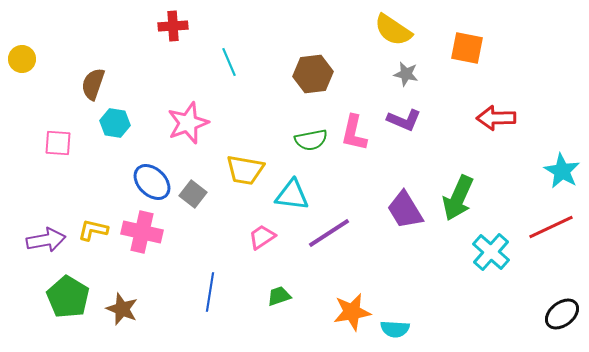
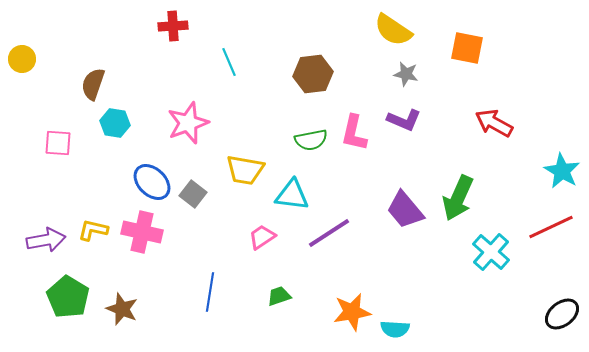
red arrow: moved 2 px left, 5 px down; rotated 30 degrees clockwise
purple trapezoid: rotated 9 degrees counterclockwise
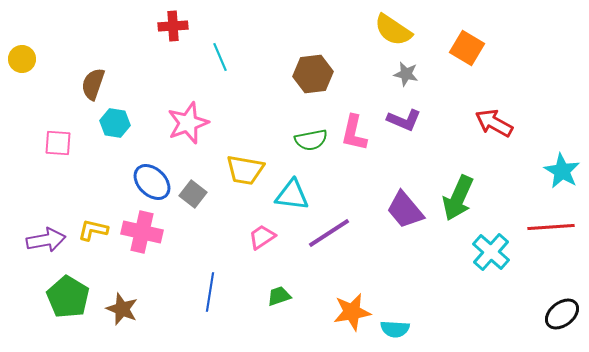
orange square: rotated 20 degrees clockwise
cyan line: moved 9 px left, 5 px up
red line: rotated 21 degrees clockwise
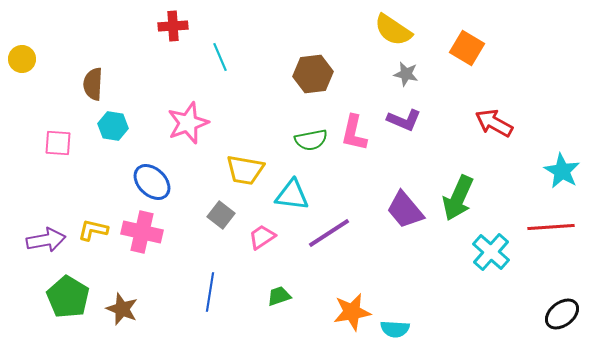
brown semicircle: rotated 16 degrees counterclockwise
cyan hexagon: moved 2 px left, 3 px down
gray square: moved 28 px right, 21 px down
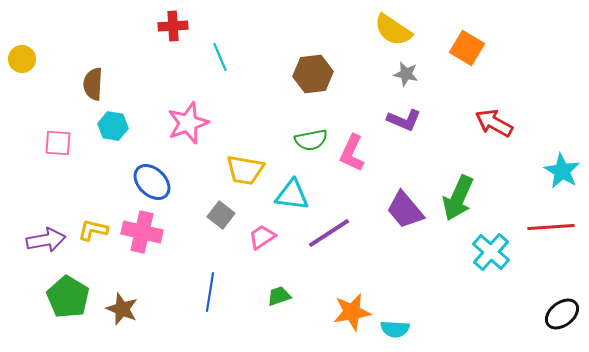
pink L-shape: moved 2 px left, 20 px down; rotated 12 degrees clockwise
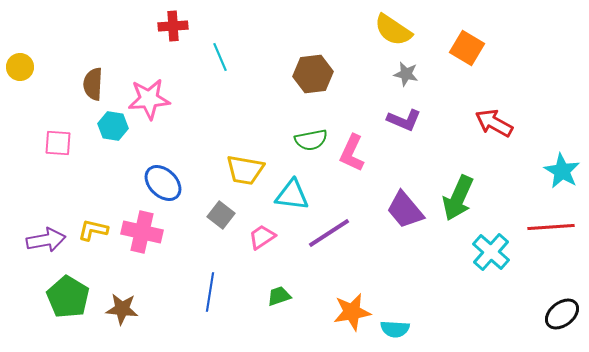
yellow circle: moved 2 px left, 8 px down
pink star: moved 39 px left, 24 px up; rotated 15 degrees clockwise
blue ellipse: moved 11 px right, 1 px down
brown star: rotated 16 degrees counterclockwise
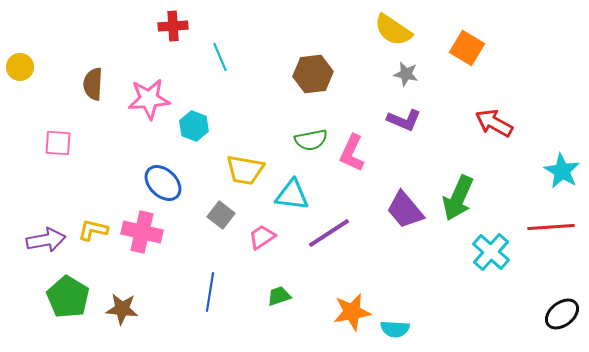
cyan hexagon: moved 81 px right; rotated 12 degrees clockwise
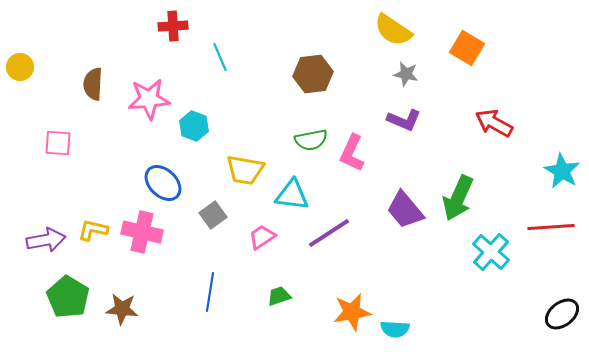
gray square: moved 8 px left; rotated 16 degrees clockwise
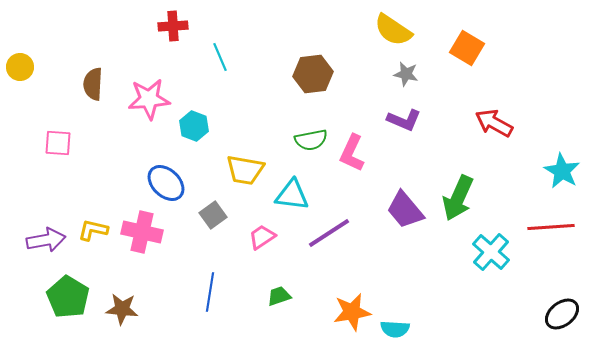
blue ellipse: moved 3 px right
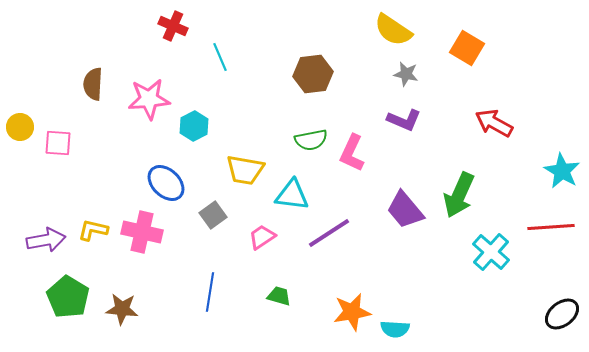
red cross: rotated 28 degrees clockwise
yellow circle: moved 60 px down
cyan hexagon: rotated 12 degrees clockwise
green arrow: moved 1 px right, 3 px up
green trapezoid: rotated 35 degrees clockwise
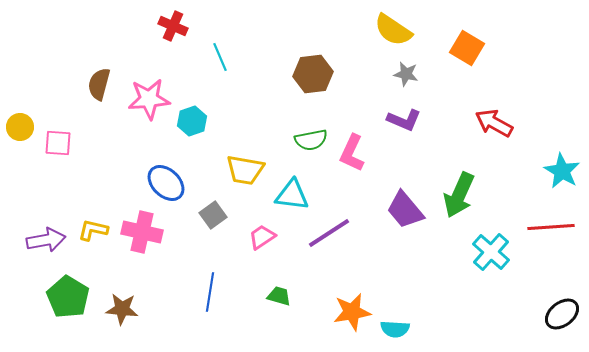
brown semicircle: moved 6 px right; rotated 12 degrees clockwise
cyan hexagon: moved 2 px left, 5 px up; rotated 8 degrees clockwise
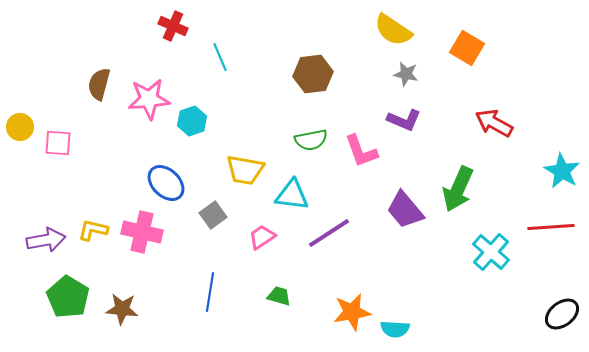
pink L-shape: moved 9 px right, 2 px up; rotated 45 degrees counterclockwise
green arrow: moved 1 px left, 6 px up
